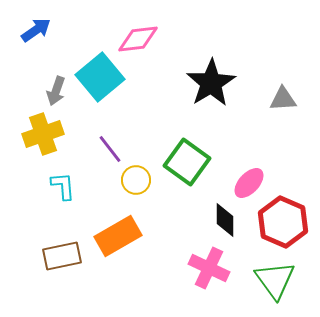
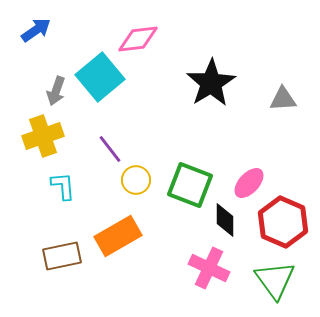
yellow cross: moved 2 px down
green square: moved 3 px right, 23 px down; rotated 15 degrees counterclockwise
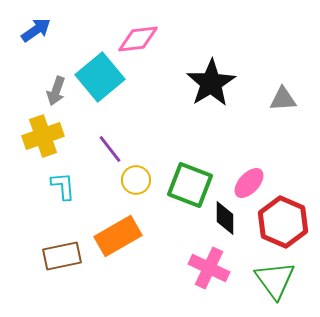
black diamond: moved 2 px up
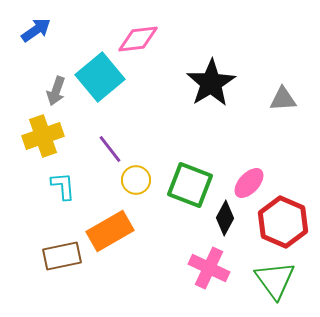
black diamond: rotated 28 degrees clockwise
orange rectangle: moved 8 px left, 5 px up
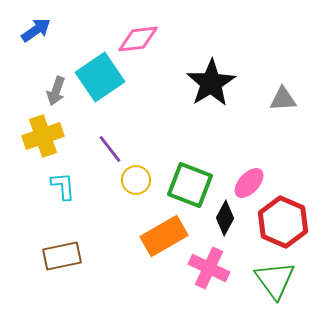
cyan square: rotated 6 degrees clockwise
orange rectangle: moved 54 px right, 5 px down
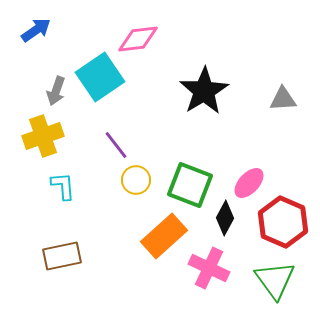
black star: moved 7 px left, 8 px down
purple line: moved 6 px right, 4 px up
orange rectangle: rotated 12 degrees counterclockwise
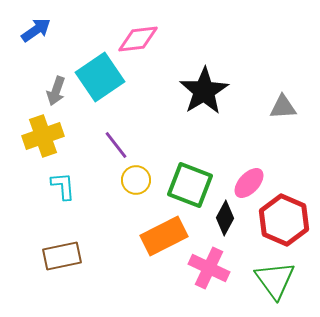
gray triangle: moved 8 px down
red hexagon: moved 1 px right, 2 px up
orange rectangle: rotated 15 degrees clockwise
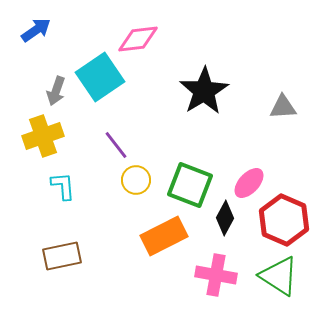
pink cross: moved 7 px right, 7 px down; rotated 15 degrees counterclockwise
green triangle: moved 4 px right, 4 px up; rotated 21 degrees counterclockwise
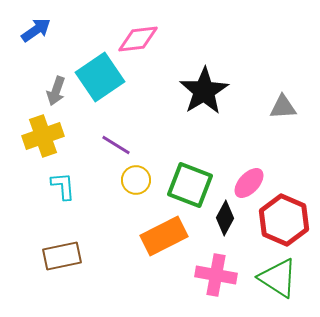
purple line: rotated 20 degrees counterclockwise
green triangle: moved 1 px left, 2 px down
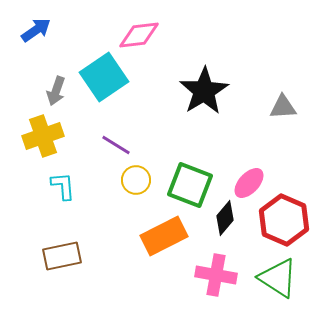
pink diamond: moved 1 px right, 4 px up
cyan square: moved 4 px right
black diamond: rotated 12 degrees clockwise
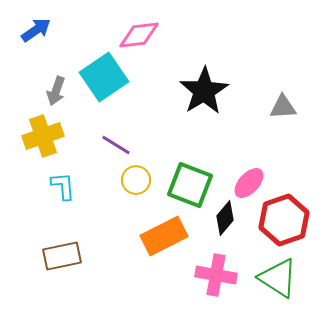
red hexagon: rotated 18 degrees clockwise
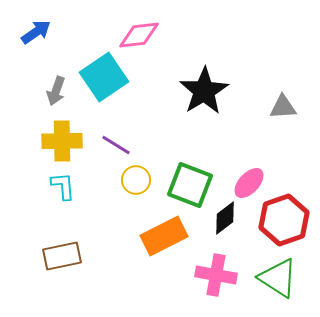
blue arrow: moved 2 px down
yellow cross: moved 19 px right, 5 px down; rotated 18 degrees clockwise
black diamond: rotated 12 degrees clockwise
